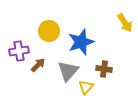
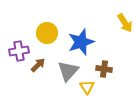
yellow circle: moved 2 px left, 2 px down
yellow triangle: moved 1 px right; rotated 14 degrees counterclockwise
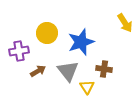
brown arrow: moved 6 px down; rotated 14 degrees clockwise
gray triangle: rotated 20 degrees counterclockwise
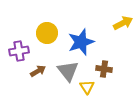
yellow arrow: moved 2 px left; rotated 84 degrees counterclockwise
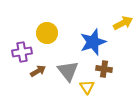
blue star: moved 12 px right
purple cross: moved 3 px right, 1 px down
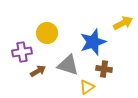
gray triangle: moved 6 px up; rotated 35 degrees counterclockwise
yellow triangle: rotated 28 degrees clockwise
